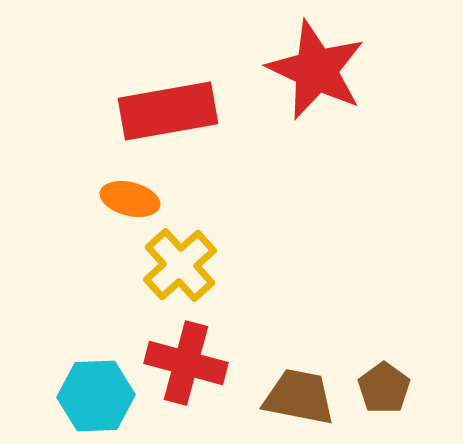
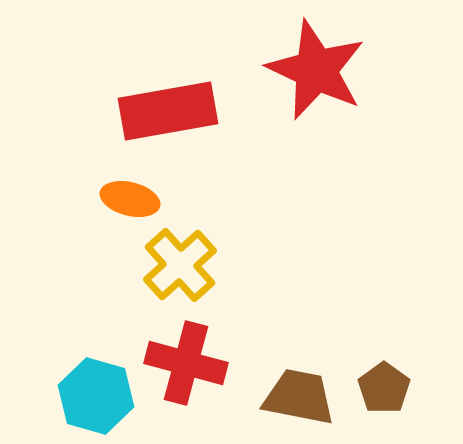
cyan hexagon: rotated 18 degrees clockwise
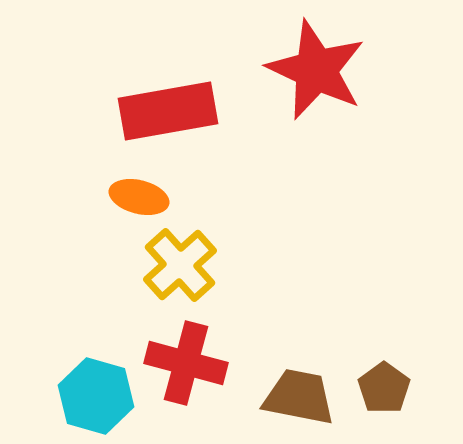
orange ellipse: moved 9 px right, 2 px up
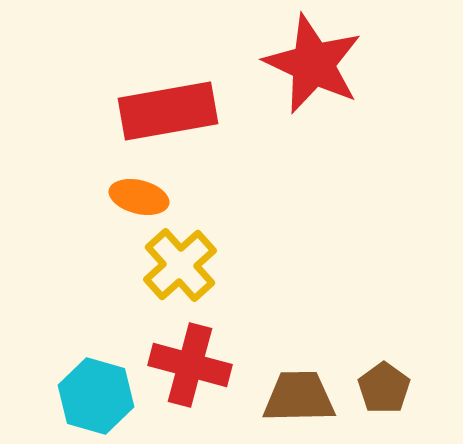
red star: moved 3 px left, 6 px up
red cross: moved 4 px right, 2 px down
brown trapezoid: rotated 12 degrees counterclockwise
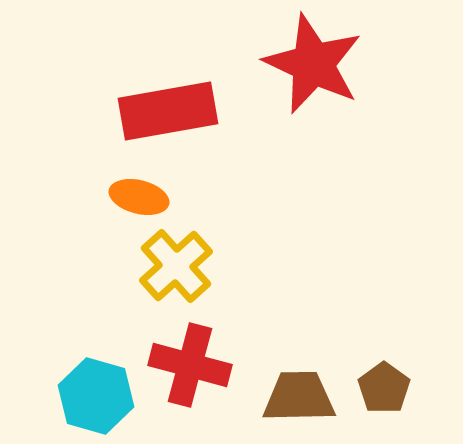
yellow cross: moved 4 px left, 1 px down
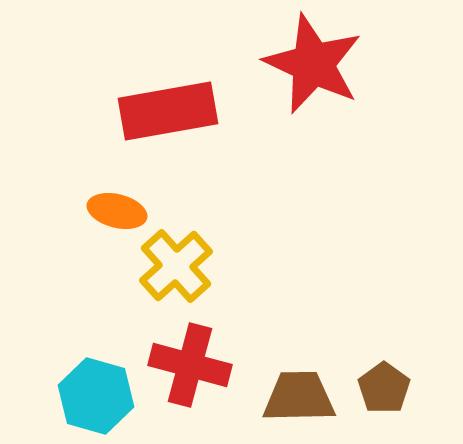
orange ellipse: moved 22 px left, 14 px down
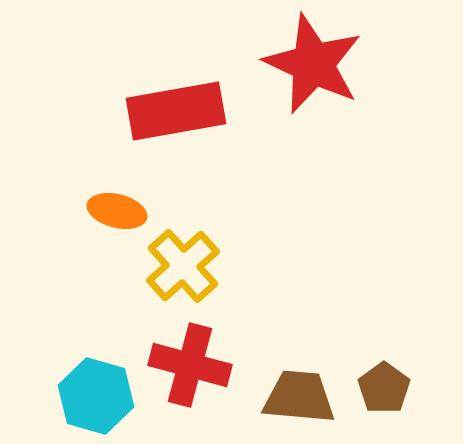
red rectangle: moved 8 px right
yellow cross: moved 7 px right
brown trapezoid: rotated 6 degrees clockwise
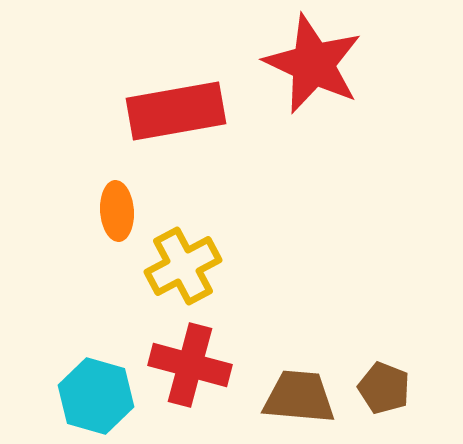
orange ellipse: rotated 72 degrees clockwise
yellow cross: rotated 14 degrees clockwise
brown pentagon: rotated 15 degrees counterclockwise
